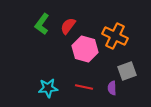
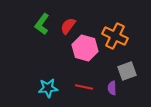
pink hexagon: moved 1 px up
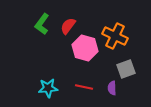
gray square: moved 1 px left, 2 px up
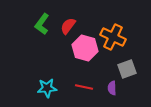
orange cross: moved 2 px left, 1 px down
gray square: moved 1 px right
cyan star: moved 1 px left
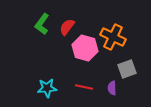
red semicircle: moved 1 px left, 1 px down
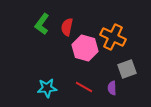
red semicircle: rotated 24 degrees counterclockwise
red line: rotated 18 degrees clockwise
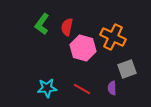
pink hexagon: moved 2 px left
red line: moved 2 px left, 2 px down
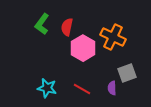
pink hexagon: rotated 15 degrees clockwise
gray square: moved 4 px down
cyan star: rotated 18 degrees clockwise
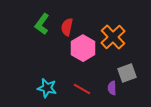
orange cross: rotated 20 degrees clockwise
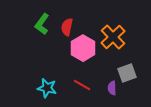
red line: moved 4 px up
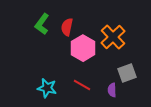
purple semicircle: moved 2 px down
